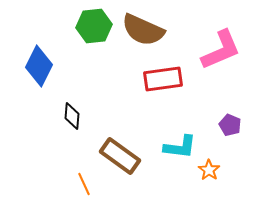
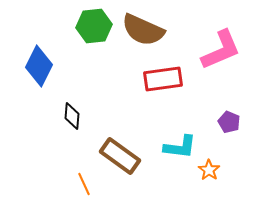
purple pentagon: moved 1 px left, 3 px up
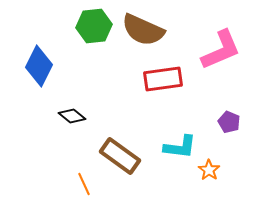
black diamond: rotated 56 degrees counterclockwise
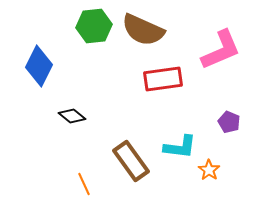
brown rectangle: moved 11 px right, 5 px down; rotated 18 degrees clockwise
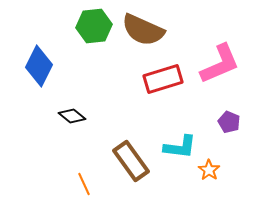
pink L-shape: moved 1 px left, 14 px down
red rectangle: rotated 9 degrees counterclockwise
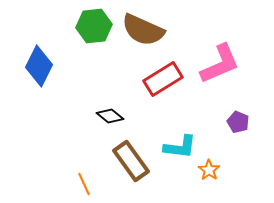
red rectangle: rotated 15 degrees counterclockwise
black diamond: moved 38 px right
purple pentagon: moved 9 px right
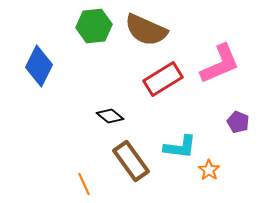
brown semicircle: moved 3 px right
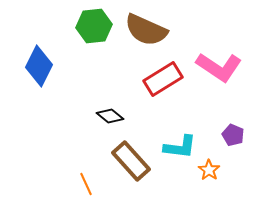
pink L-shape: moved 1 px left, 3 px down; rotated 57 degrees clockwise
purple pentagon: moved 5 px left, 13 px down
brown rectangle: rotated 6 degrees counterclockwise
orange line: moved 2 px right
